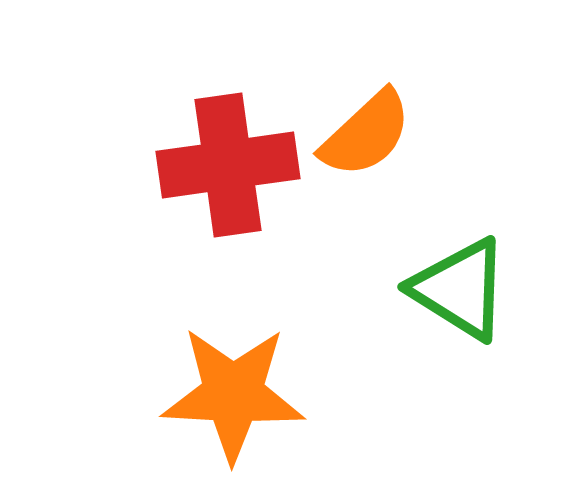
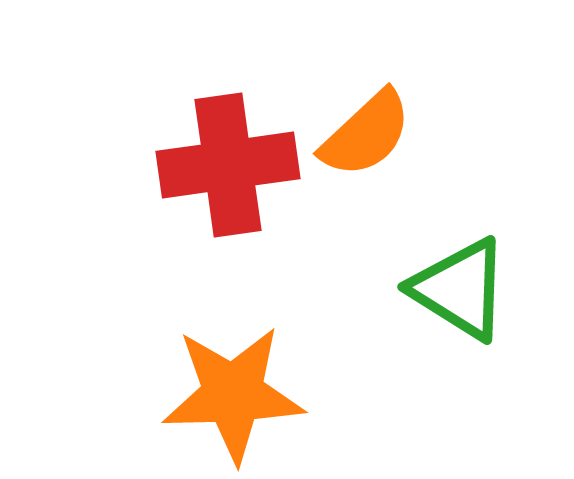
orange star: rotated 5 degrees counterclockwise
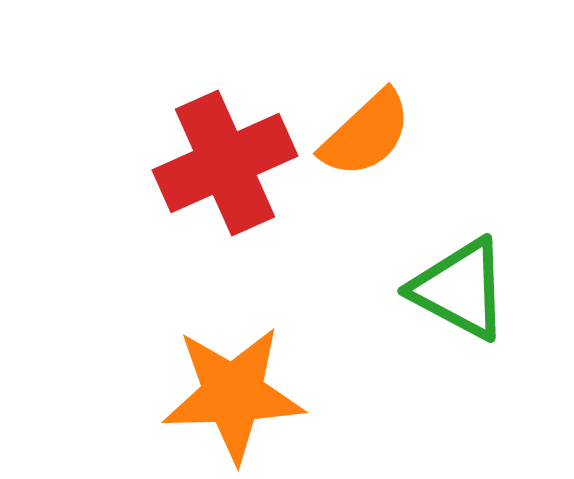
red cross: moved 3 px left, 2 px up; rotated 16 degrees counterclockwise
green triangle: rotated 4 degrees counterclockwise
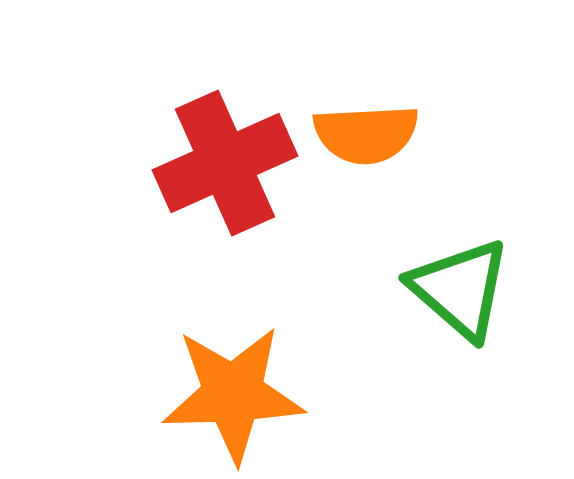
orange semicircle: rotated 40 degrees clockwise
green triangle: rotated 13 degrees clockwise
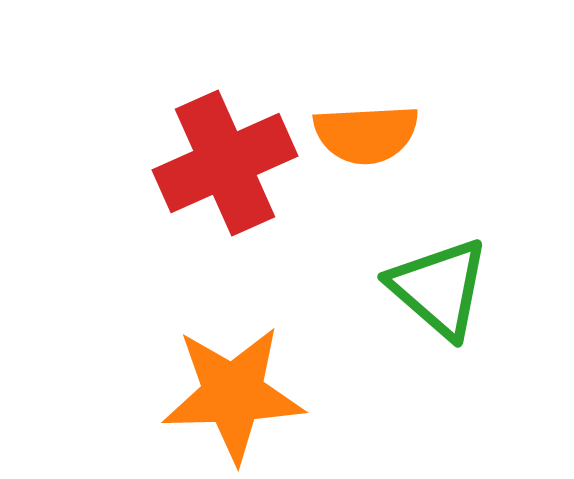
green triangle: moved 21 px left, 1 px up
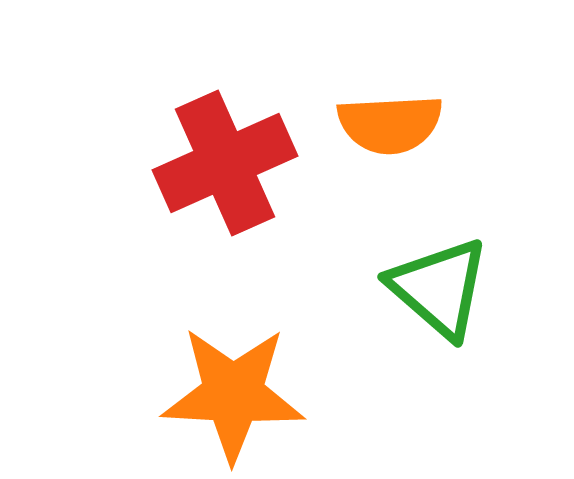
orange semicircle: moved 24 px right, 10 px up
orange star: rotated 5 degrees clockwise
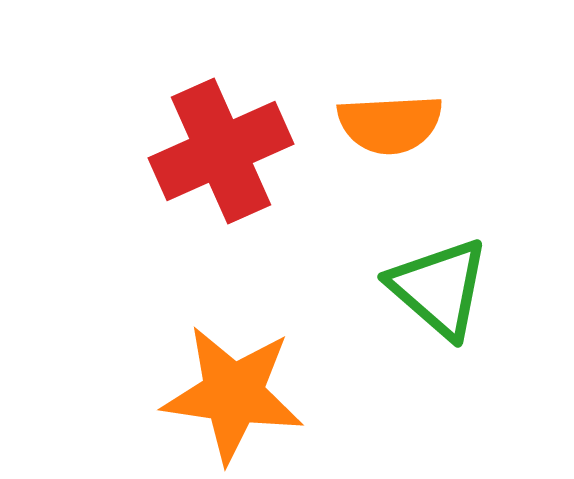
red cross: moved 4 px left, 12 px up
orange star: rotated 5 degrees clockwise
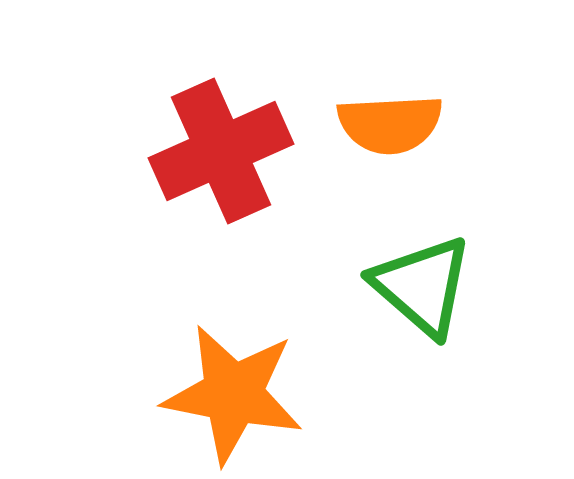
green triangle: moved 17 px left, 2 px up
orange star: rotated 3 degrees clockwise
